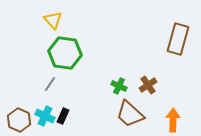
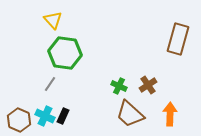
orange arrow: moved 3 px left, 6 px up
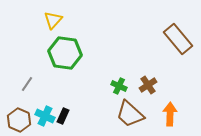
yellow triangle: rotated 24 degrees clockwise
brown rectangle: rotated 56 degrees counterclockwise
gray line: moved 23 px left
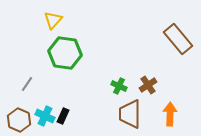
brown trapezoid: rotated 48 degrees clockwise
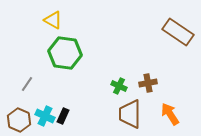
yellow triangle: rotated 42 degrees counterclockwise
brown rectangle: moved 7 px up; rotated 16 degrees counterclockwise
brown cross: moved 2 px up; rotated 24 degrees clockwise
orange arrow: rotated 35 degrees counterclockwise
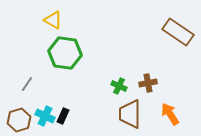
brown hexagon: rotated 20 degrees clockwise
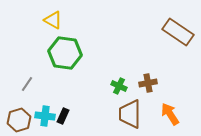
cyan cross: rotated 18 degrees counterclockwise
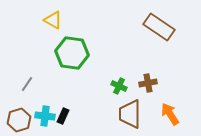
brown rectangle: moved 19 px left, 5 px up
green hexagon: moved 7 px right
